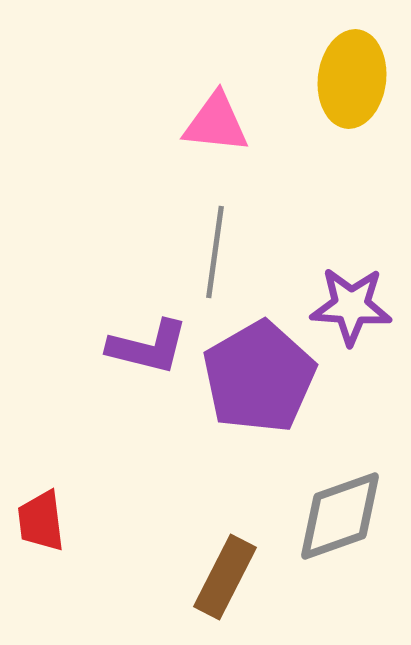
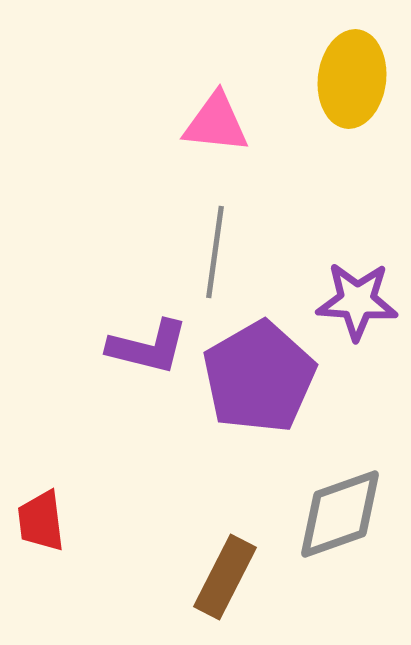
purple star: moved 6 px right, 5 px up
gray diamond: moved 2 px up
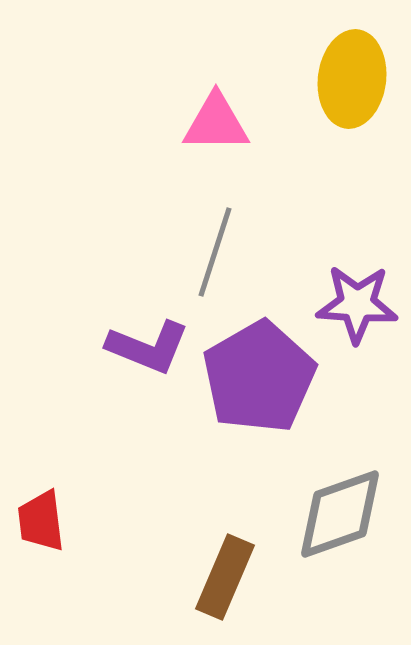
pink triangle: rotated 6 degrees counterclockwise
gray line: rotated 10 degrees clockwise
purple star: moved 3 px down
purple L-shape: rotated 8 degrees clockwise
brown rectangle: rotated 4 degrees counterclockwise
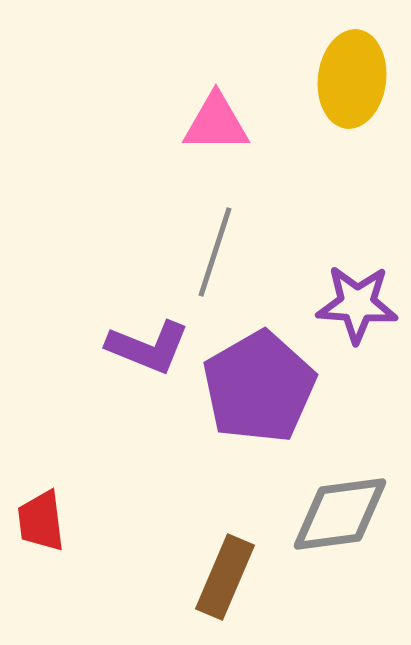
purple pentagon: moved 10 px down
gray diamond: rotated 12 degrees clockwise
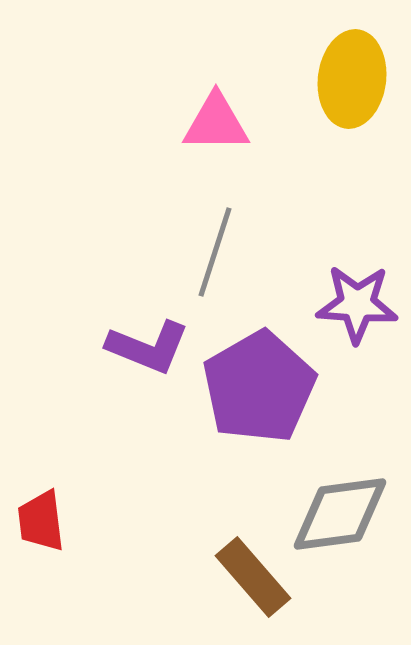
brown rectangle: moved 28 px right; rotated 64 degrees counterclockwise
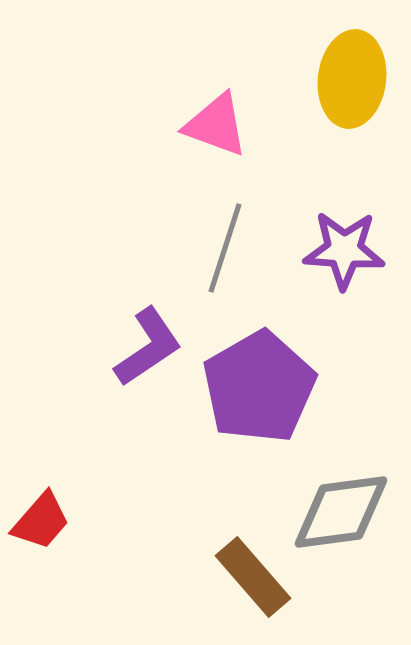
pink triangle: moved 2 px down; rotated 20 degrees clockwise
gray line: moved 10 px right, 4 px up
purple star: moved 13 px left, 54 px up
purple L-shape: rotated 56 degrees counterclockwise
gray diamond: moved 1 px right, 2 px up
red trapezoid: rotated 132 degrees counterclockwise
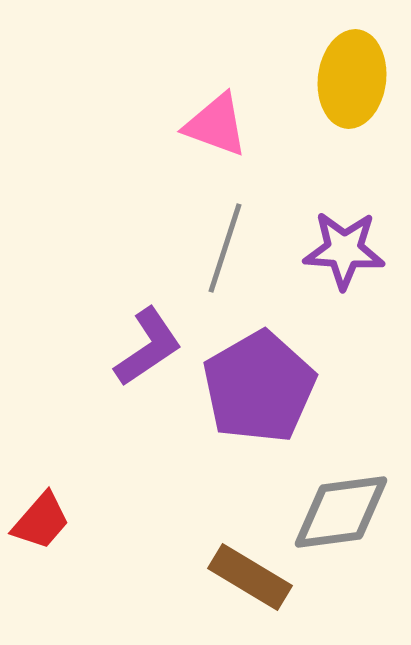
brown rectangle: moved 3 px left; rotated 18 degrees counterclockwise
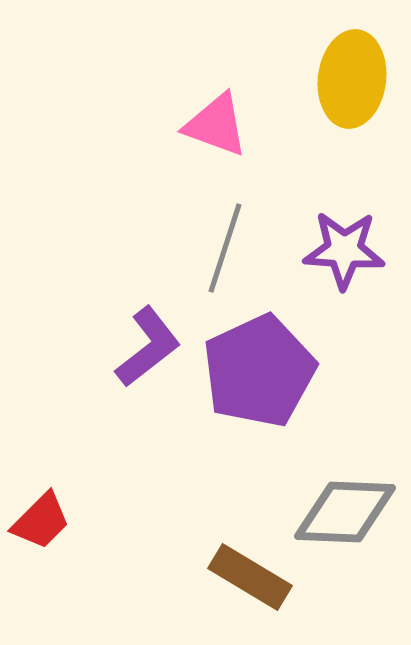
purple L-shape: rotated 4 degrees counterclockwise
purple pentagon: moved 16 px up; rotated 5 degrees clockwise
gray diamond: moved 4 px right; rotated 10 degrees clockwise
red trapezoid: rotated 4 degrees clockwise
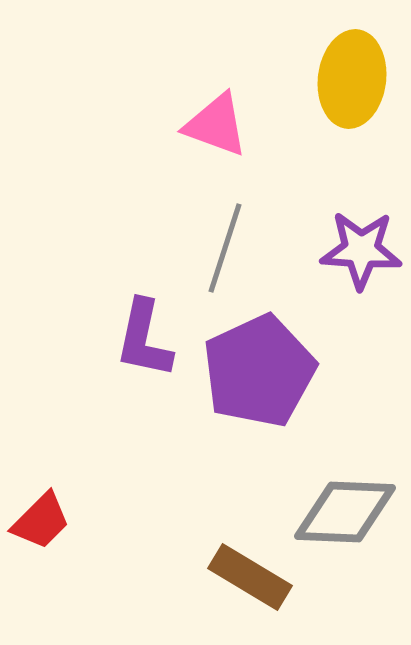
purple star: moved 17 px right
purple L-shape: moved 4 px left, 8 px up; rotated 140 degrees clockwise
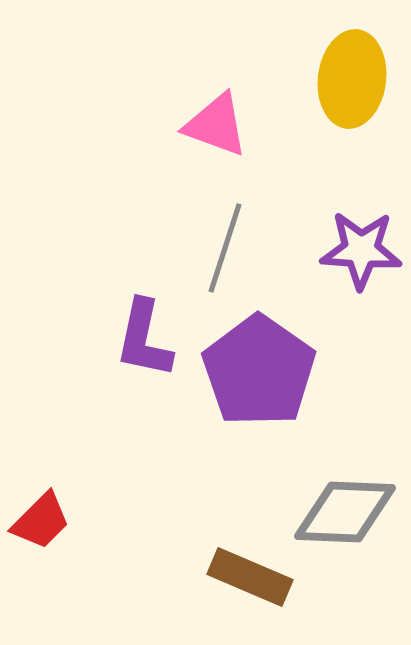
purple pentagon: rotated 12 degrees counterclockwise
brown rectangle: rotated 8 degrees counterclockwise
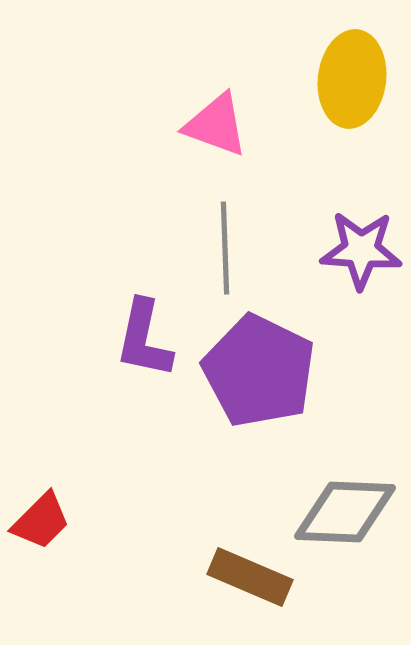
gray line: rotated 20 degrees counterclockwise
purple pentagon: rotated 9 degrees counterclockwise
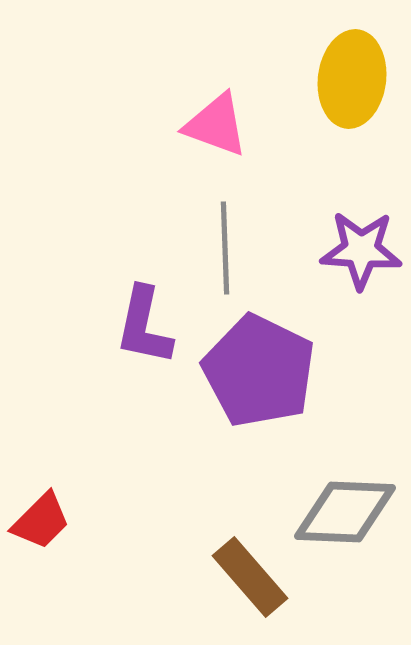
purple L-shape: moved 13 px up
brown rectangle: rotated 26 degrees clockwise
